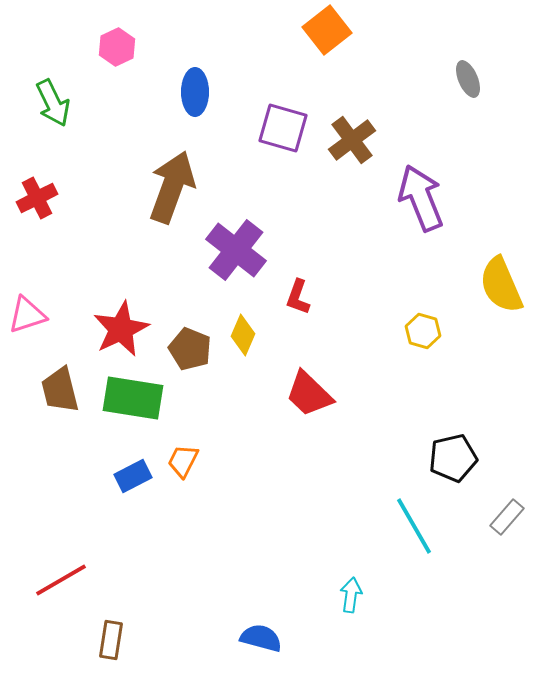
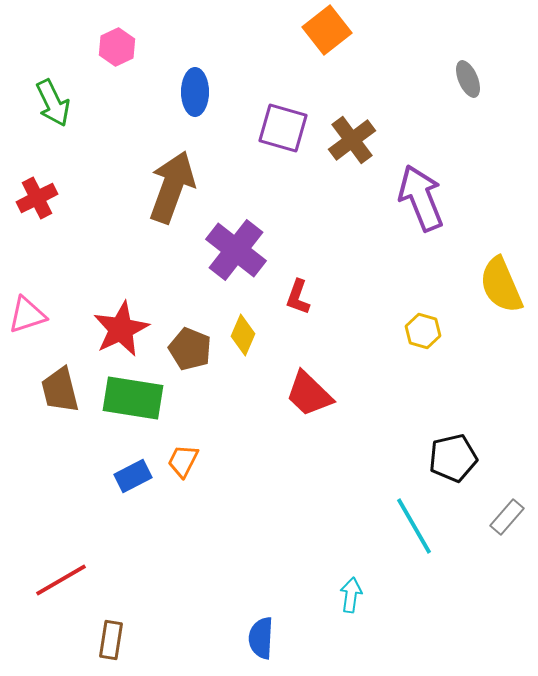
blue semicircle: rotated 102 degrees counterclockwise
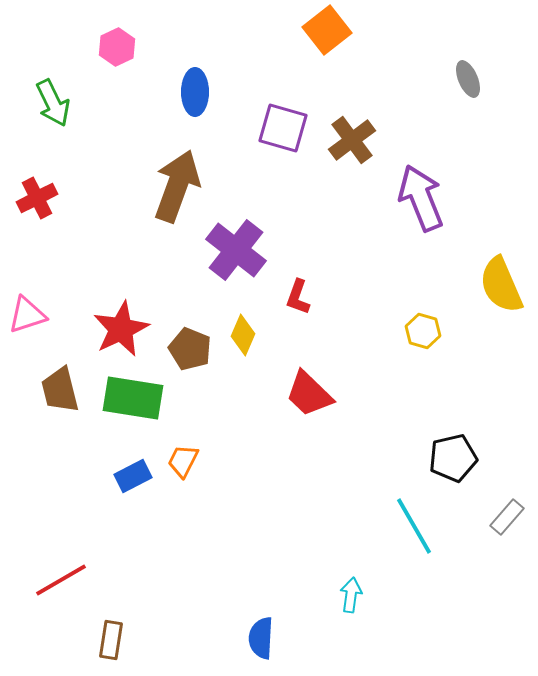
brown arrow: moved 5 px right, 1 px up
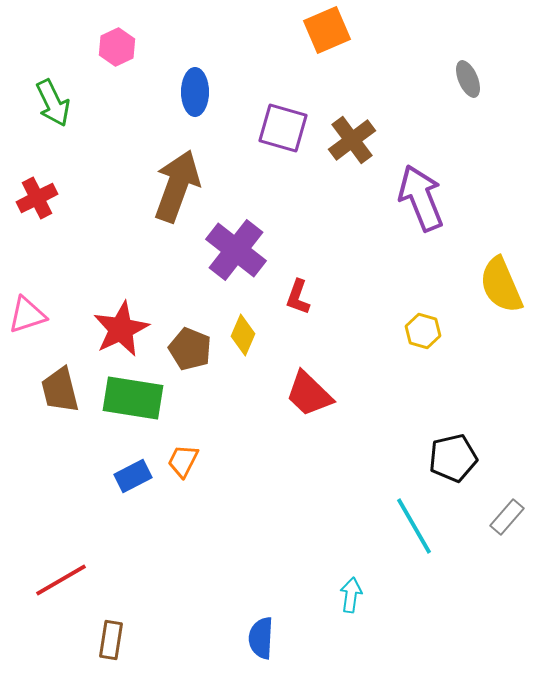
orange square: rotated 15 degrees clockwise
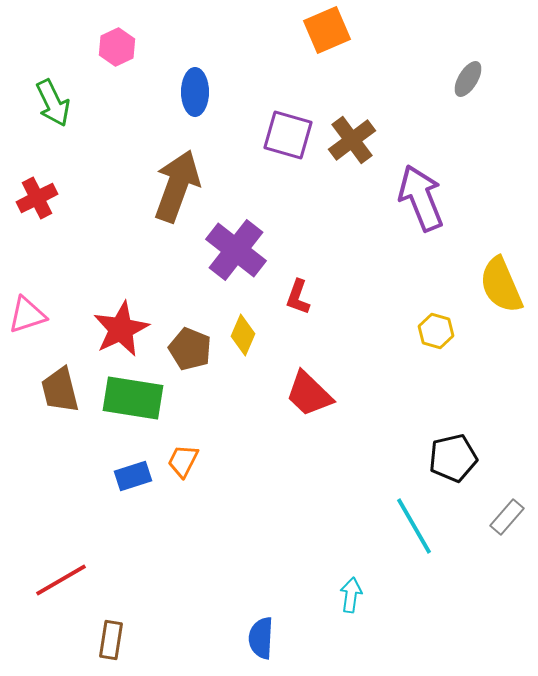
gray ellipse: rotated 54 degrees clockwise
purple square: moved 5 px right, 7 px down
yellow hexagon: moved 13 px right
blue rectangle: rotated 9 degrees clockwise
